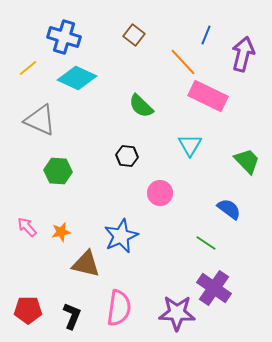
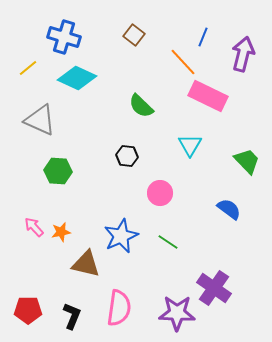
blue line: moved 3 px left, 2 px down
pink arrow: moved 7 px right
green line: moved 38 px left, 1 px up
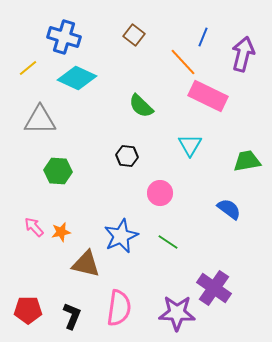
gray triangle: rotated 24 degrees counterclockwise
green trapezoid: rotated 56 degrees counterclockwise
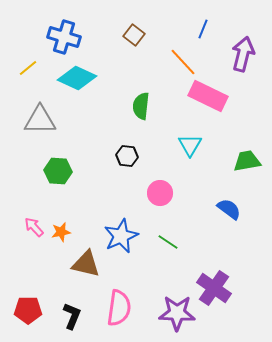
blue line: moved 8 px up
green semicircle: rotated 52 degrees clockwise
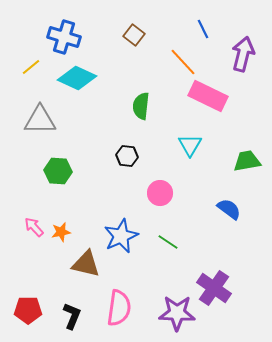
blue line: rotated 48 degrees counterclockwise
yellow line: moved 3 px right, 1 px up
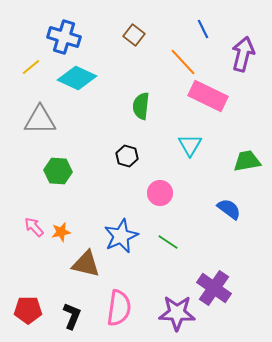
black hexagon: rotated 10 degrees clockwise
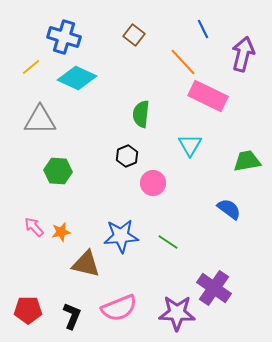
green semicircle: moved 8 px down
black hexagon: rotated 20 degrees clockwise
pink circle: moved 7 px left, 10 px up
blue star: rotated 20 degrees clockwise
pink semicircle: rotated 60 degrees clockwise
